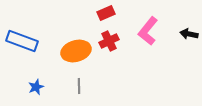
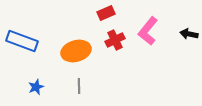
red cross: moved 6 px right, 1 px up
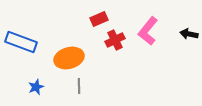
red rectangle: moved 7 px left, 6 px down
blue rectangle: moved 1 px left, 1 px down
orange ellipse: moved 7 px left, 7 px down
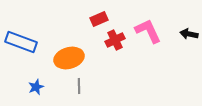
pink L-shape: rotated 116 degrees clockwise
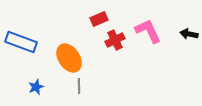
orange ellipse: rotated 72 degrees clockwise
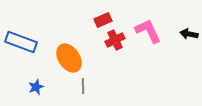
red rectangle: moved 4 px right, 1 px down
gray line: moved 4 px right
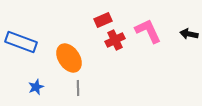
gray line: moved 5 px left, 2 px down
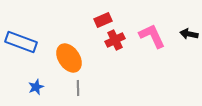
pink L-shape: moved 4 px right, 5 px down
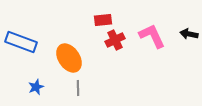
red rectangle: rotated 18 degrees clockwise
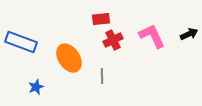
red rectangle: moved 2 px left, 1 px up
black arrow: rotated 144 degrees clockwise
red cross: moved 2 px left
gray line: moved 24 px right, 12 px up
